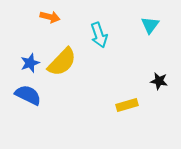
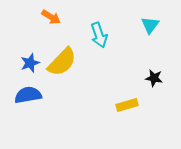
orange arrow: moved 1 px right; rotated 18 degrees clockwise
black star: moved 5 px left, 3 px up
blue semicircle: rotated 36 degrees counterclockwise
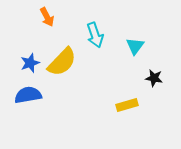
orange arrow: moved 4 px left; rotated 30 degrees clockwise
cyan triangle: moved 15 px left, 21 px down
cyan arrow: moved 4 px left
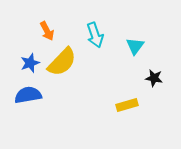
orange arrow: moved 14 px down
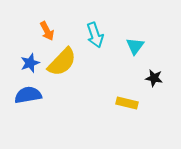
yellow rectangle: moved 2 px up; rotated 30 degrees clockwise
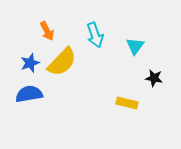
blue semicircle: moved 1 px right, 1 px up
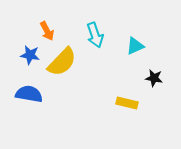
cyan triangle: rotated 30 degrees clockwise
blue star: moved 8 px up; rotated 30 degrees clockwise
blue semicircle: rotated 20 degrees clockwise
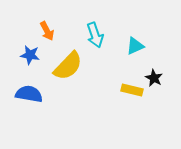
yellow semicircle: moved 6 px right, 4 px down
black star: rotated 18 degrees clockwise
yellow rectangle: moved 5 px right, 13 px up
